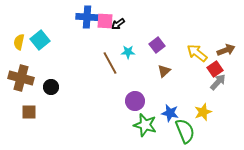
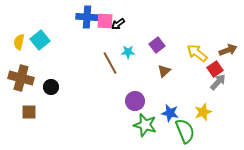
brown arrow: moved 2 px right
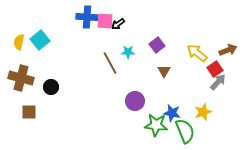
brown triangle: rotated 16 degrees counterclockwise
blue star: moved 2 px right
green star: moved 11 px right; rotated 10 degrees counterclockwise
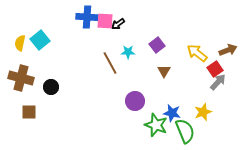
yellow semicircle: moved 1 px right, 1 px down
green star: rotated 15 degrees clockwise
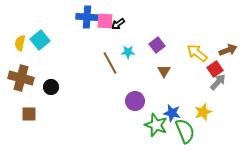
brown square: moved 2 px down
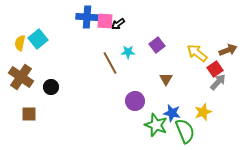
cyan square: moved 2 px left, 1 px up
brown triangle: moved 2 px right, 8 px down
brown cross: moved 1 px up; rotated 20 degrees clockwise
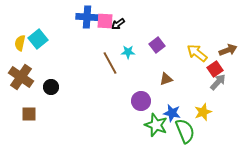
brown triangle: rotated 40 degrees clockwise
purple circle: moved 6 px right
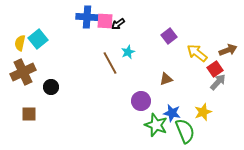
purple square: moved 12 px right, 9 px up
cyan star: rotated 24 degrees counterclockwise
brown cross: moved 2 px right, 5 px up; rotated 30 degrees clockwise
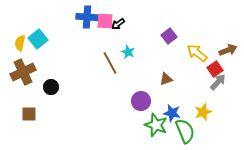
cyan star: rotated 24 degrees counterclockwise
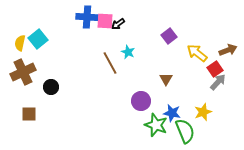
brown triangle: rotated 40 degrees counterclockwise
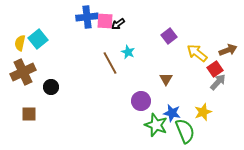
blue cross: rotated 10 degrees counterclockwise
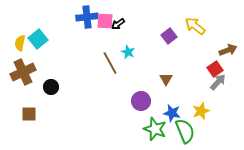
yellow arrow: moved 2 px left, 27 px up
yellow star: moved 2 px left, 1 px up
green star: moved 1 px left, 4 px down
